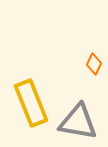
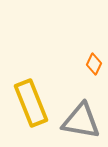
gray triangle: moved 3 px right, 1 px up
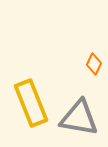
gray triangle: moved 2 px left, 3 px up
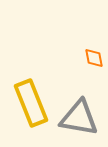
orange diamond: moved 6 px up; rotated 35 degrees counterclockwise
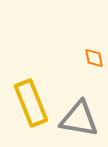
gray triangle: moved 1 px down
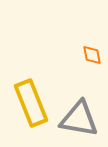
orange diamond: moved 2 px left, 3 px up
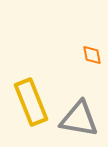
yellow rectangle: moved 1 px up
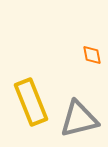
gray triangle: rotated 24 degrees counterclockwise
